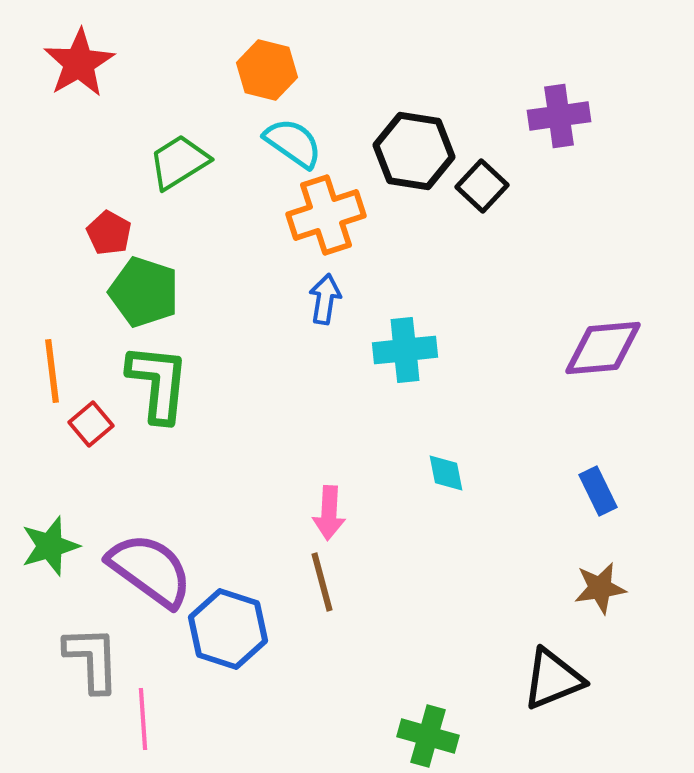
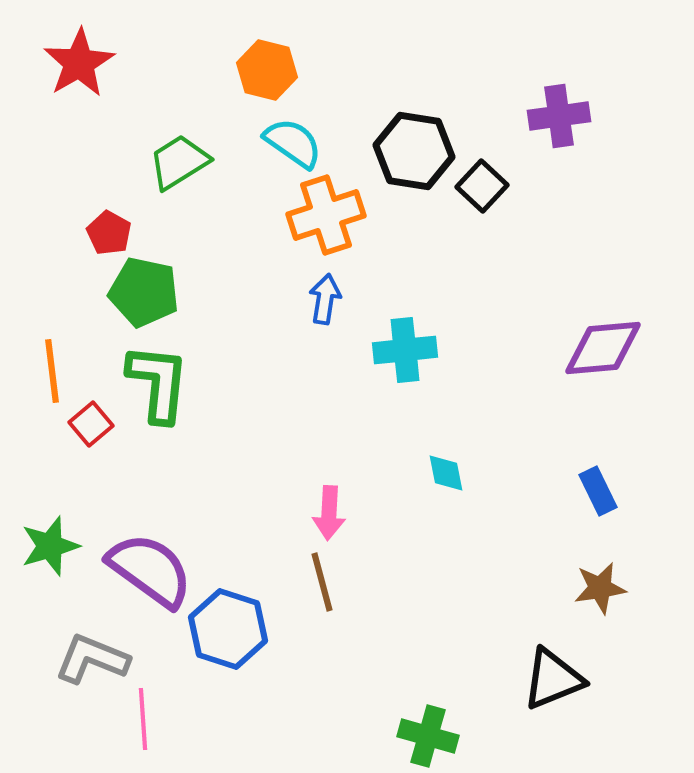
green pentagon: rotated 6 degrees counterclockwise
gray L-shape: rotated 66 degrees counterclockwise
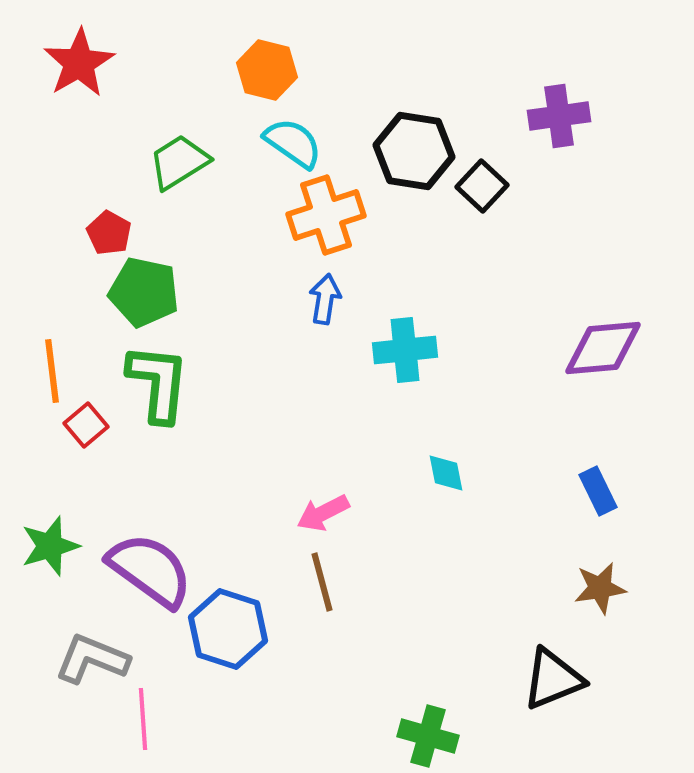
red square: moved 5 px left, 1 px down
pink arrow: moved 6 px left; rotated 60 degrees clockwise
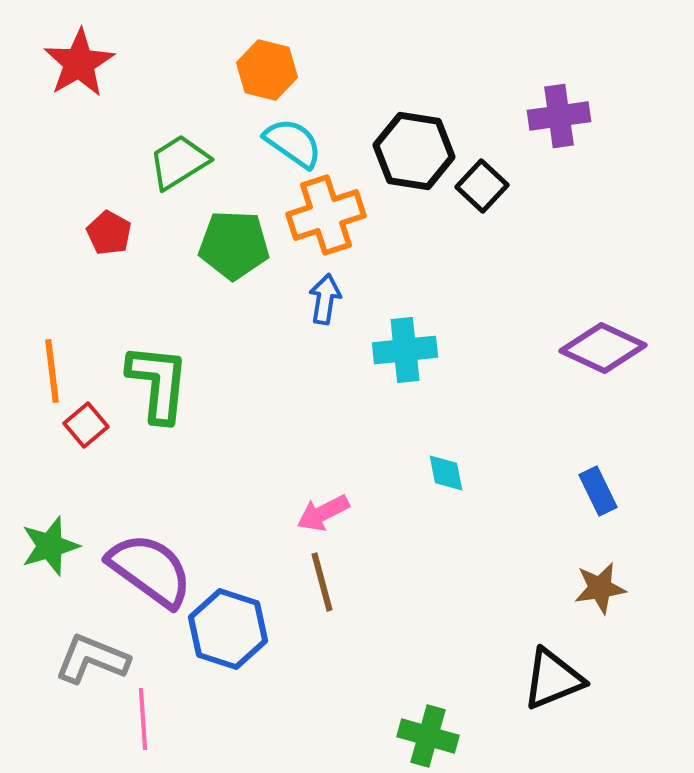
green pentagon: moved 90 px right, 47 px up; rotated 10 degrees counterclockwise
purple diamond: rotated 30 degrees clockwise
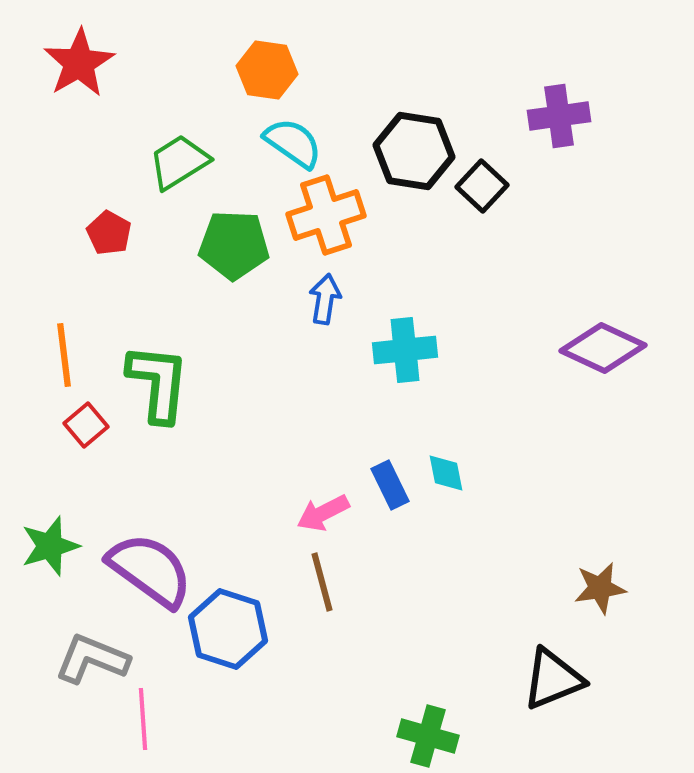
orange hexagon: rotated 6 degrees counterclockwise
orange line: moved 12 px right, 16 px up
blue rectangle: moved 208 px left, 6 px up
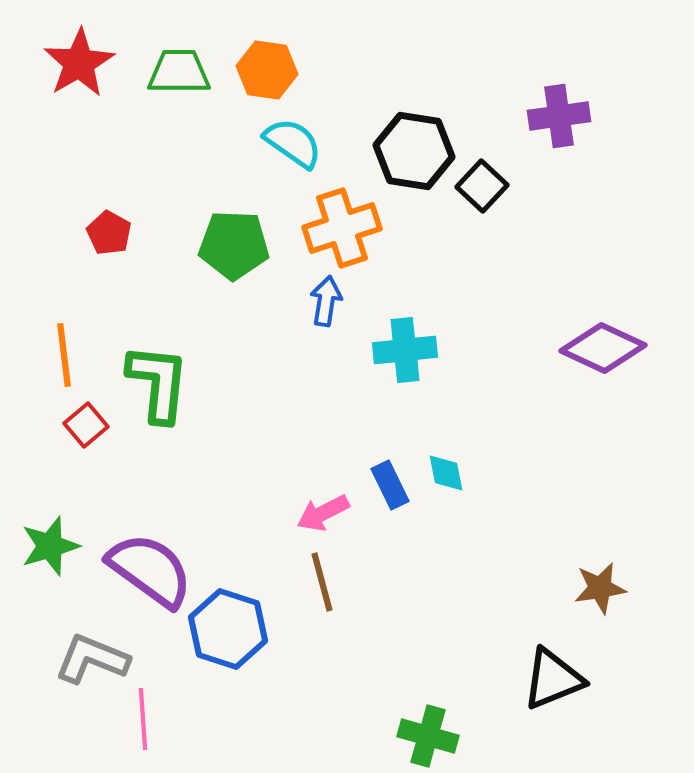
green trapezoid: moved 90 px up; rotated 32 degrees clockwise
orange cross: moved 16 px right, 13 px down
blue arrow: moved 1 px right, 2 px down
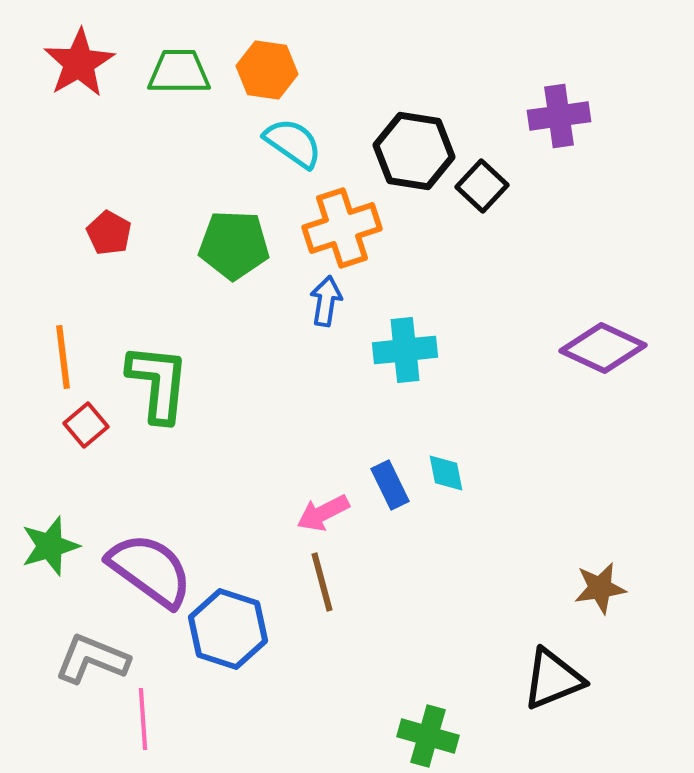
orange line: moved 1 px left, 2 px down
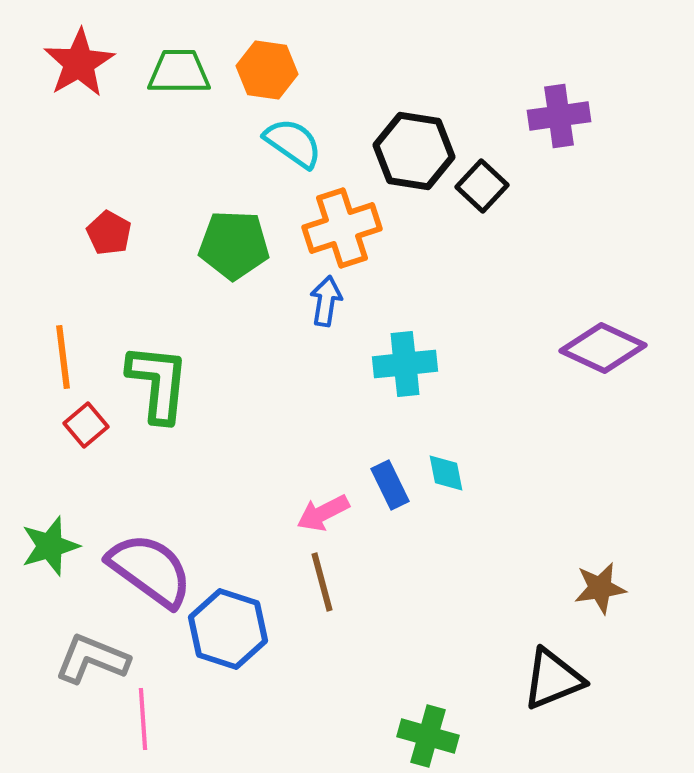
cyan cross: moved 14 px down
